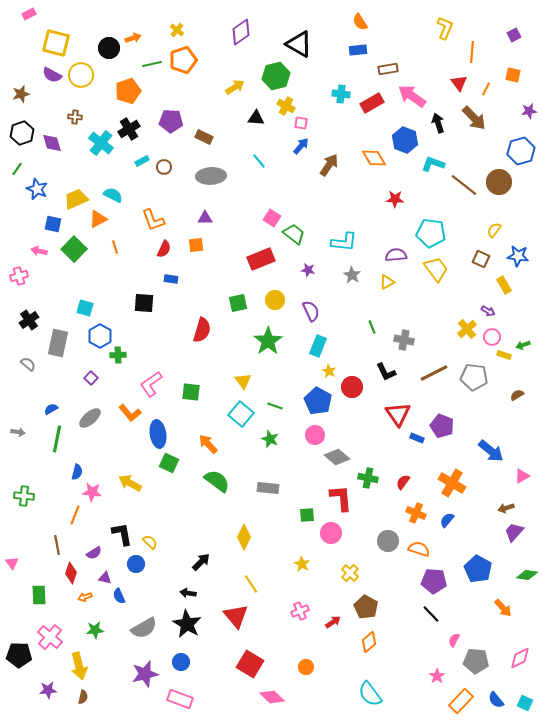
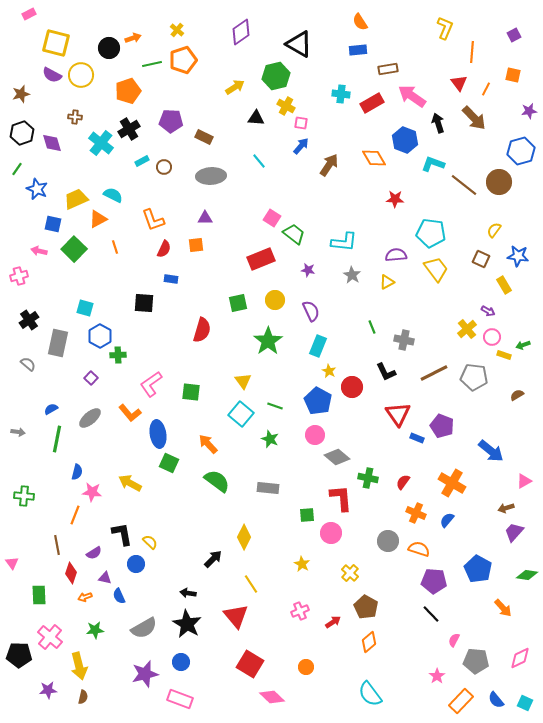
pink triangle at (522, 476): moved 2 px right, 5 px down
black arrow at (201, 562): moved 12 px right, 3 px up
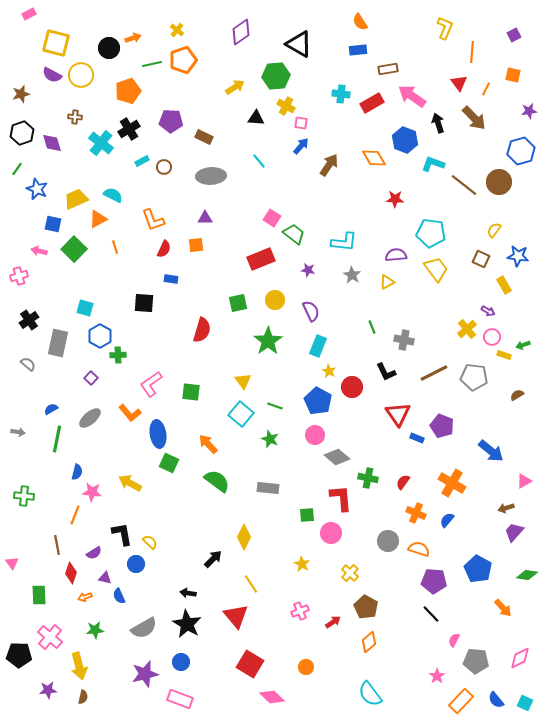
green hexagon at (276, 76): rotated 8 degrees clockwise
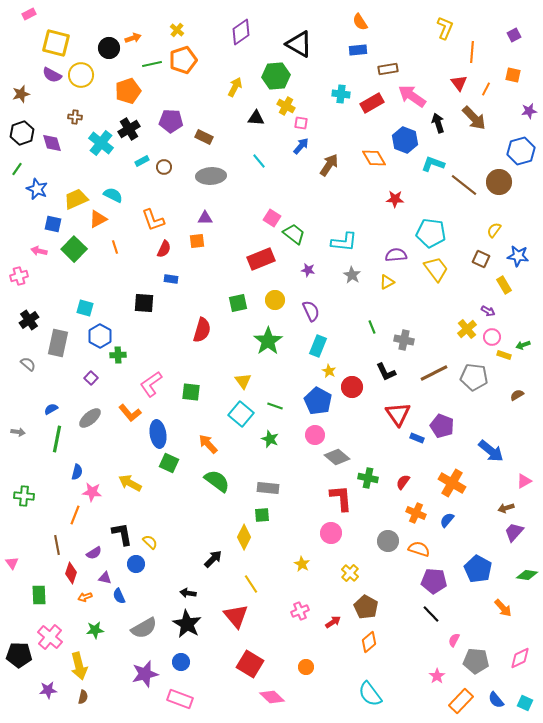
yellow arrow at (235, 87): rotated 30 degrees counterclockwise
orange square at (196, 245): moved 1 px right, 4 px up
green square at (307, 515): moved 45 px left
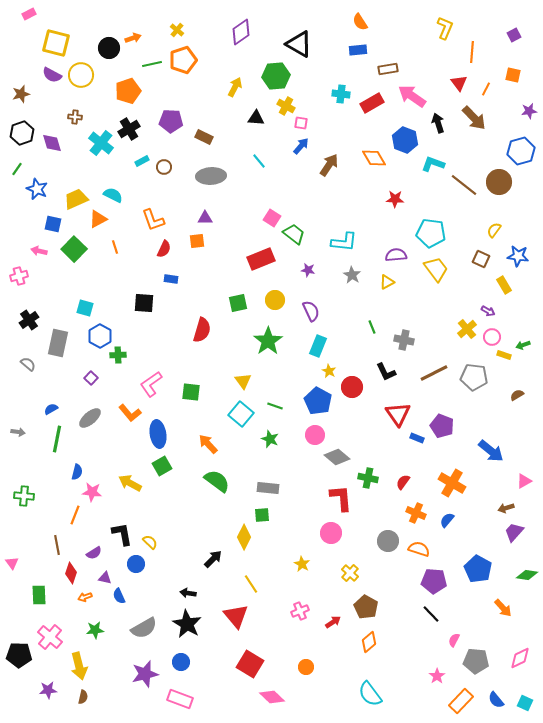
green square at (169, 463): moved 7 px left, 3 px down; rotated 36 degrees clockwise
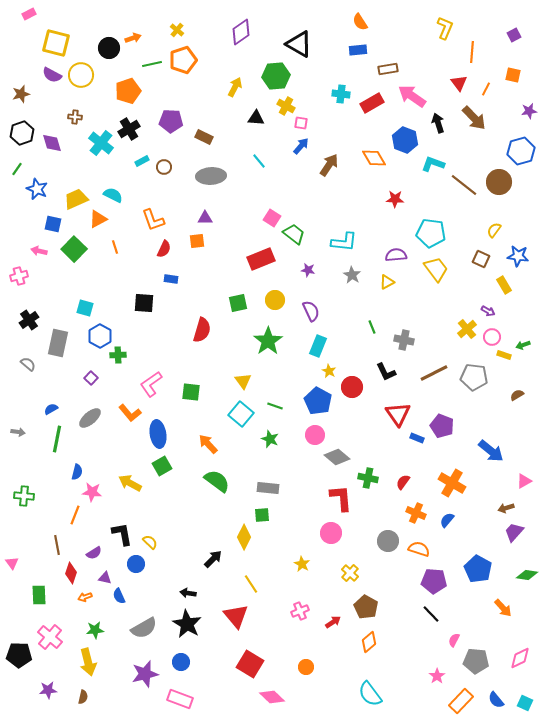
yellow arrow at (79, 666): moved 9 px right, 4 px up
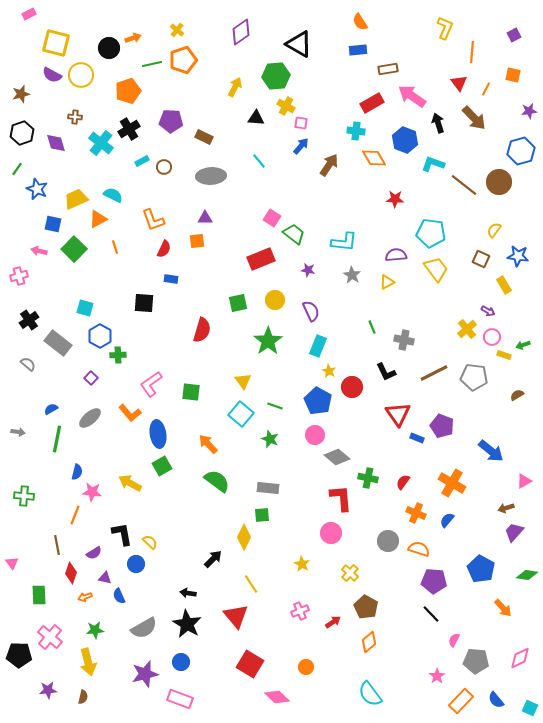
cyan cross at (341, 94): moved 15 px right, 37 px down
purple diamond at (52, 143): moved 4 px right
gray rectangle at (58, 343): rotated 64 degrees counterclockwise
blue pentagon at (478, 569): moved 3 px right
pink diamond at (272, 697): moved 5 px right
cyan square at (525, 703): moved 5 px right, 5 px down
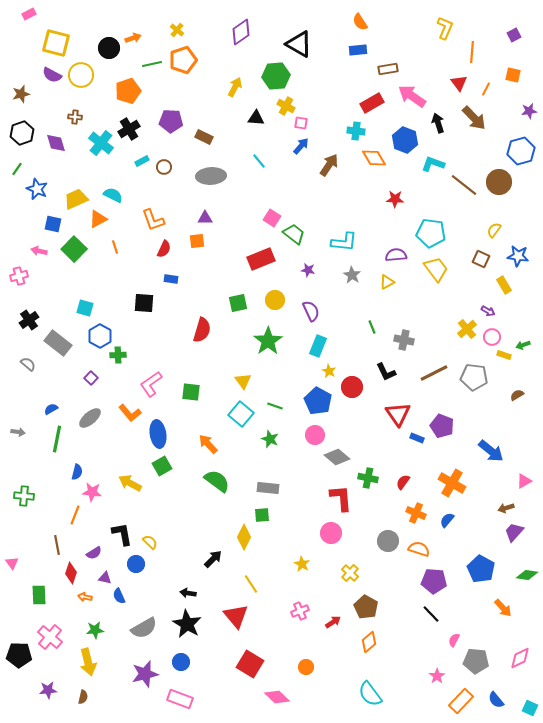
orange arrow at (85, 597): rotated 32 degrees clockwise
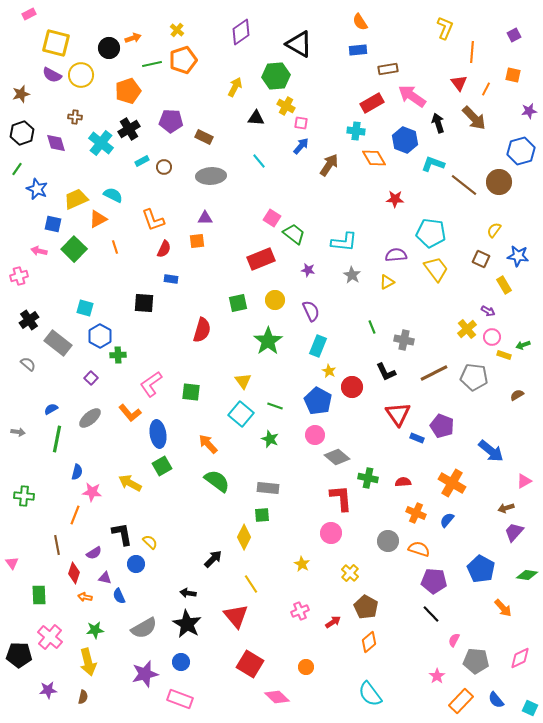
red semicircle at (403, 482): rotated 49 degrees clockwise
red diamond at (71, 573): moved 3 px right
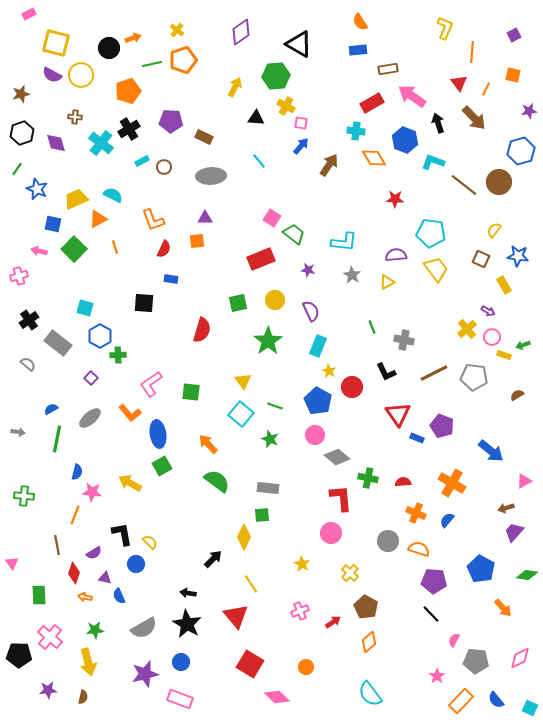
cyan L-shape at (433, 164): moved 2 px up
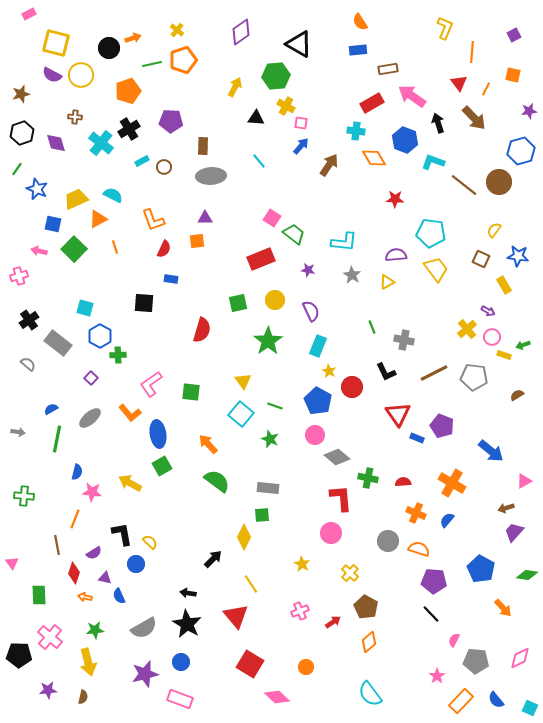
brown rectangle at (204, 137): moved 1 px left, 9 px down; rotated 66 degrees clockwise
orange line at (75, 515): moved 4 px down
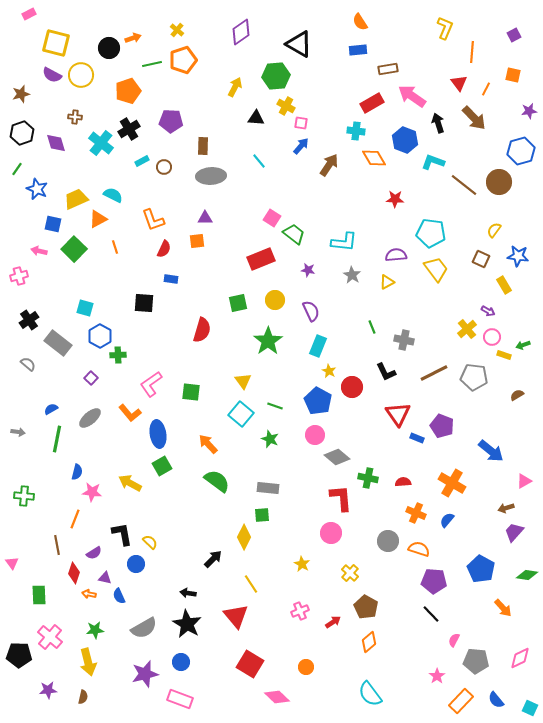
orange arrow at (85, 597): moved 4 px right, 3 px up
